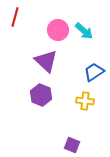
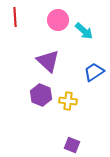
red line: rotated 18 degrees counterclockwise
pink circle: moved 10 px up
purple triangle: moved 2 px right
yellow cross: moved 17 px left
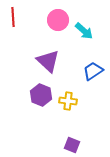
red line: moved 2 px left
blue trapezoid: moved 1 px left, 1 px up
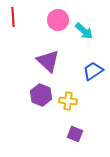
purple square: moved 3 px right, 11 px up
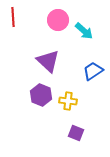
purple square: moved 1 px right, 1 px up
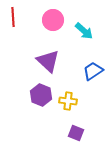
pink circle: moved 5 px left
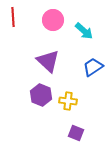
blue trapezoid: moved 4 px up
